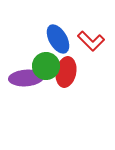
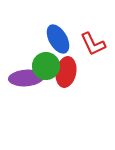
red L-shape: moved 2 px right, 3 px down; rotated 20 degrees clockwise
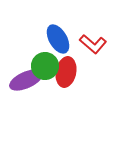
red L-shape: rotated 24 degrees counterclockwise
green circle: moved 1 px left
purple ellipse: moved 2 px down; rotated 20 degrees counterclockwise
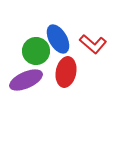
green circle: moved 9 px left, 15 px up
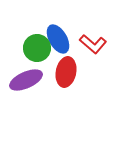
green circle: moved 1 px right, 3 px up
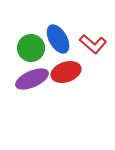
green circle: moved 6 px left
red ellipse: rotated 60 degrees clockwise
purple ellipse: moved 6 px right, 1 px up
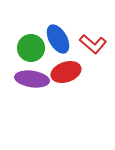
purple ellipse: rotated 32 degrees clockwise
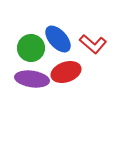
blue ellipse: rotated 12 degrees counterclockwise
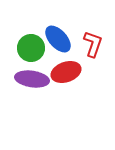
red L-shape: rotated 112 degrees counterclockwise
